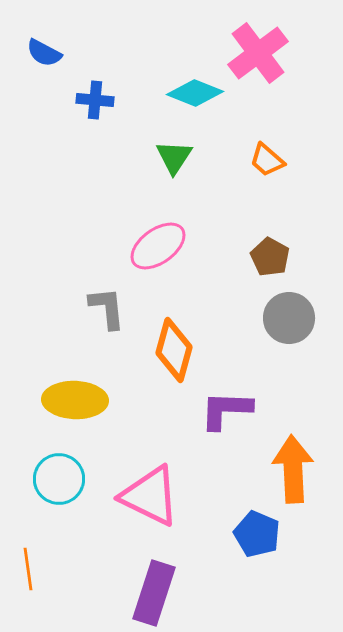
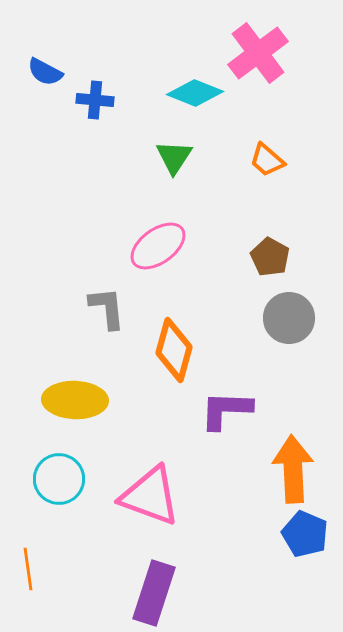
blue semicircle: moved 1 px right, 19 px down
pink triangle: rotated 6 degrees counterclockwise
blue pentagon: moved 48 px right
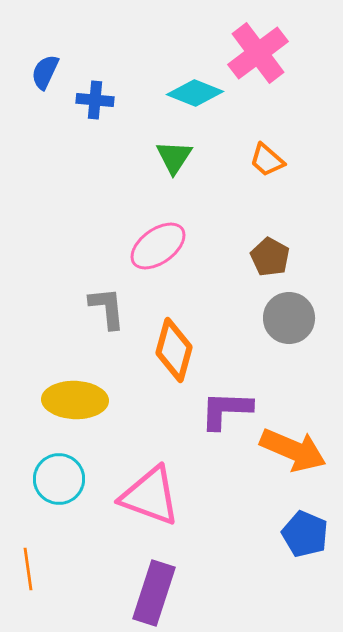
blue semicircle: rotated 87 degrees clockwise
orange arrow: moved 19 px up; rotated 116 degrees clockwise
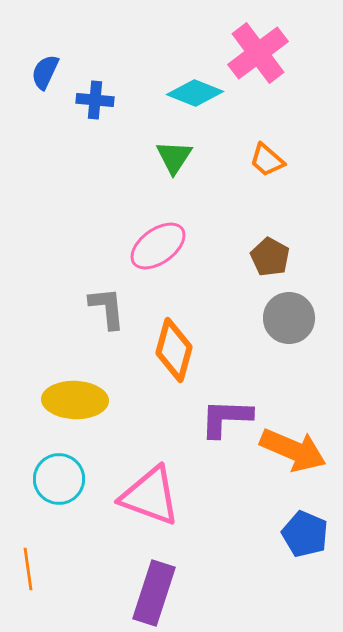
purple L-shape: moved 8 px down
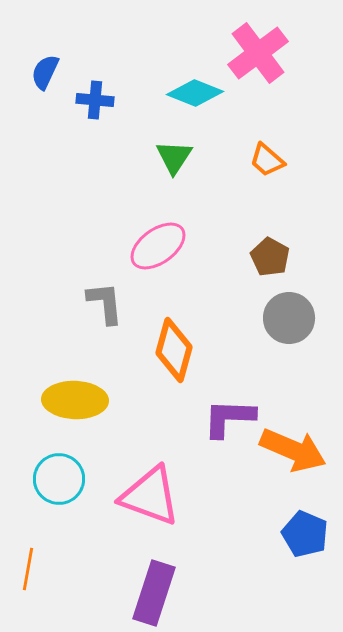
gray L-shape: moved 2 px left, 5 px up
purple L-shape: moved 3 px right
orange line: rotated 18 degrees clockwise
